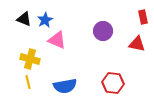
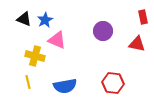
yellow cross: moved 5 px right, 3 px up
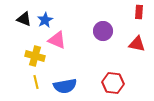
red rectangle: moved 4 px left, 5 px up; rotated 16 degrees clockwise
yellow line: moved 8 px right
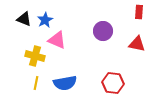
yellow line: moved 1 px down; rotated 24 degrees clockwise
blue semicircle: moved 3 px up
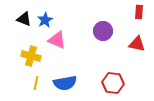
yellow cross: moved 4 px left
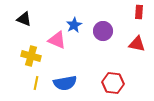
blue star: moved 29 px right, 5 px down
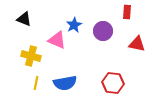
red rectangle: moved 12 px left
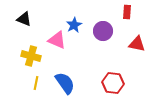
blue semicircle: rotated 115 degrees counterclockwise
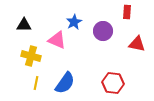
black triangle: moved 6 px down; rotated 21 degrees counterclockwise
blue star: moved 3 px up
blue semicircle: rotated 70 degrees clockwise
